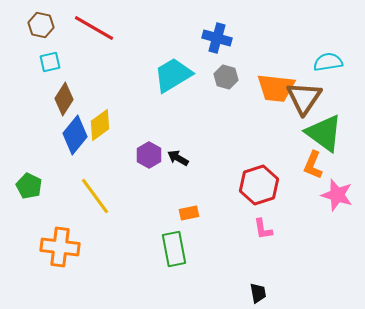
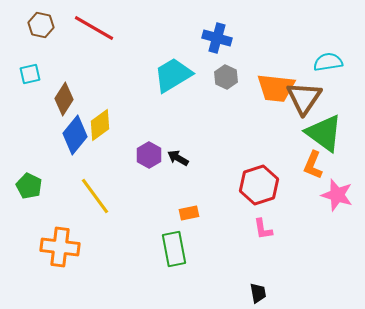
cyan square: moved 20 px left, 12 px down
gray hexagon: rotated 10 degrees clockwise
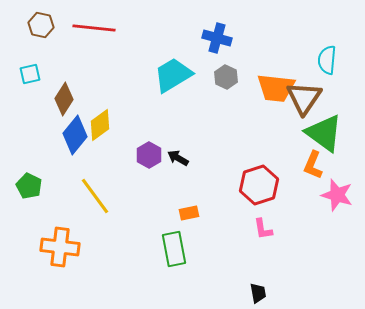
red line: rotated 24 degrees counterclockwise
cyan semicircle: moved 1 px left, 2 px up; rotated 76 degrees counterclockwise
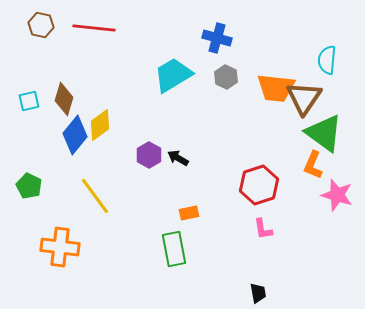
cyan square: moved 1 px left, 27 px down
brown diamond: rotated 16 degrees counterclockwise
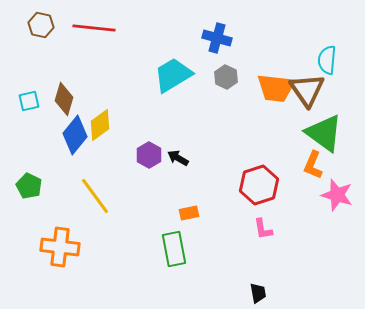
brown triangle: moved 3 px right, 8 px up; rotated 9 degrees counterclockwise
